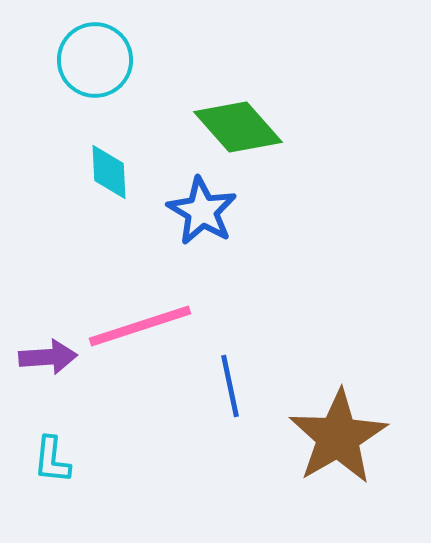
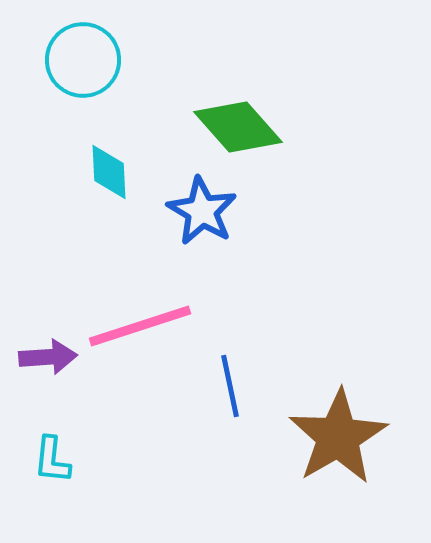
cyan circle: moved 12 px left
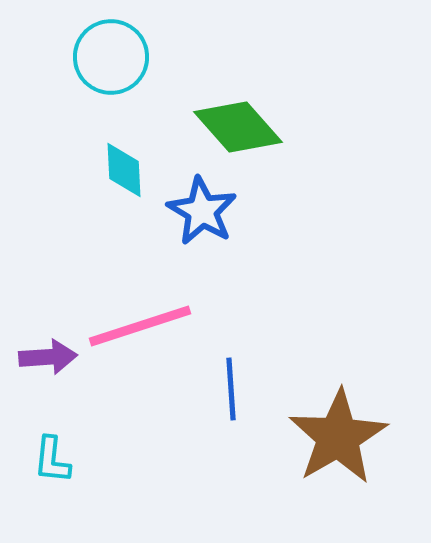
cyan circle: moved 28 px right, 3 px up
cyan diamond: moved 15 px right, 2 px up
blue line: moved 1 px right, 3 px down; rotated 8 degrees clockwise
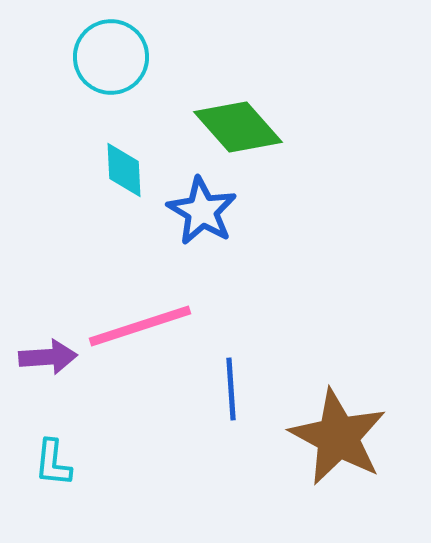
brown star: rotated 14 degrees counterclockwise
cyan L-shape: moved 1 px right, 3 px down
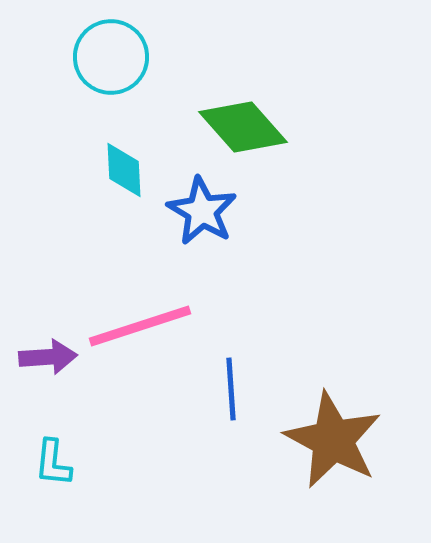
green diamond: moved 5 px right
brown star: moved 5 px left, 3 px down
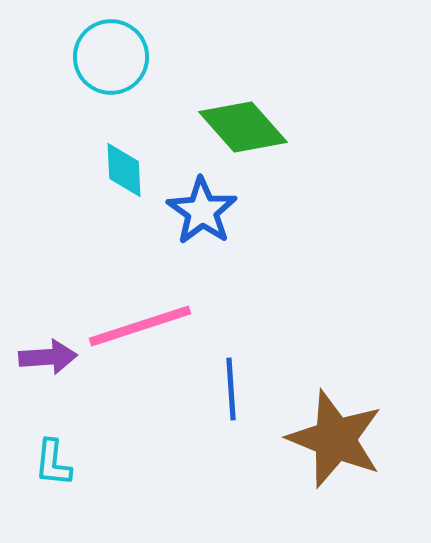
blue star: rotated 4 degrees clockwise
brown star: moved 2 px right, 1 px up; rotated 6 degrees counterclockwise
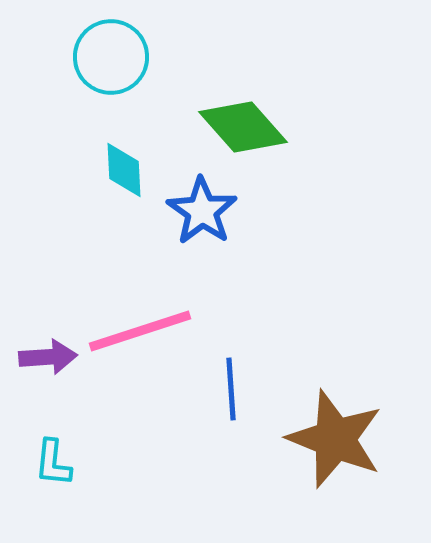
pink line: moved 5 px down
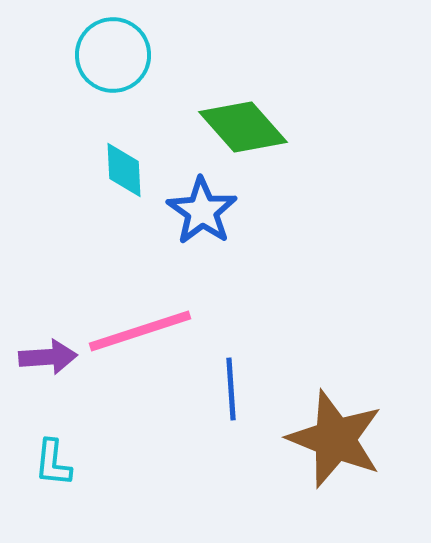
cyan circle: moved 2 px right, 2 px up
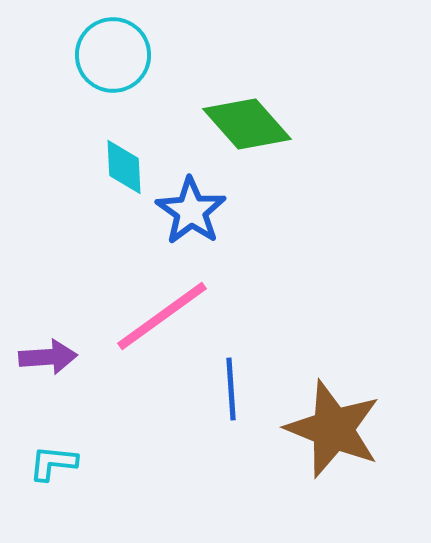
green diamond: moved 4 px right, 3 px up
cyan diamond: moved 3 px up
blue star: moved 11 px left
pink line: moved 22 px right, 15 px up; rotated 18 degrees counterclockwise
brown star: moved 2 px left, 10 px up
cyan L-shape: rotated 90 degrees clockwise
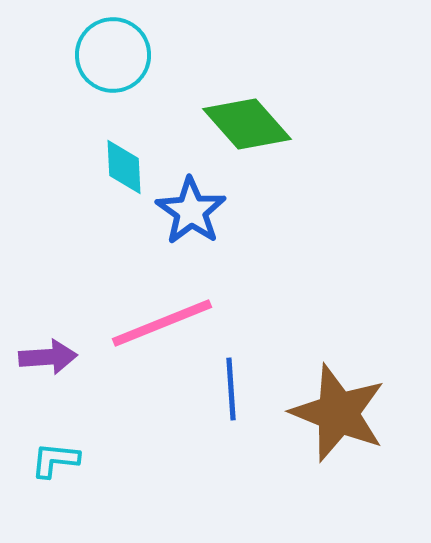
pink line: moved 7 px down; rotated 14 degrees clockwise
brown star: moved 5 px right, 16 px up
cyan L-shape: moved 2 px right, 3 px up
